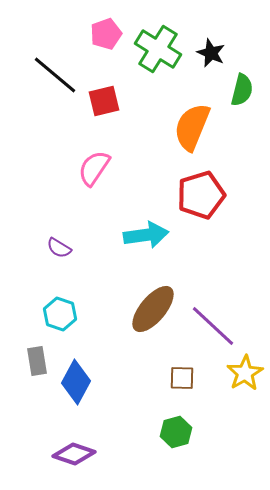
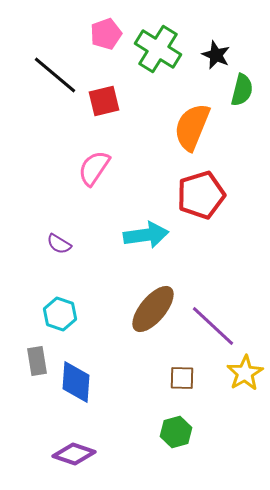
black star: moved 5 px right, 2 px down
purple semicircle: moved 4 px up
blue diamond: rotated 24 degrees counterclockwise
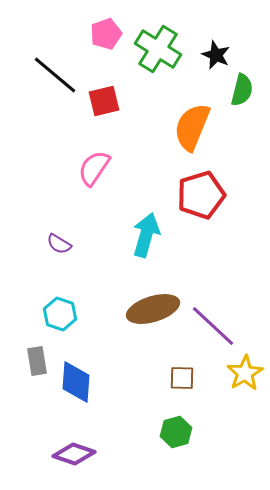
cyan arrow: rotated 66 degrees counterclockwise
brown ellipse: rotated 33 degrees clockwise
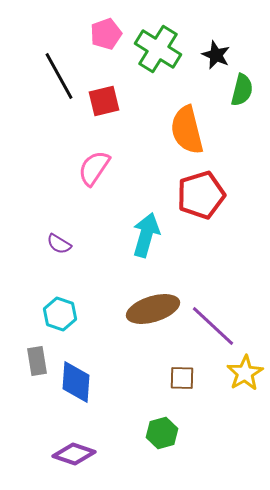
black line: moved 4 px right, 1 px down; rotated 21 degrees clockwise
orange semicircle: moved 5 px left, 3 px down; rotated 36 degrees counterclockwise
green hexagon: moved 14 px left, 1 px down
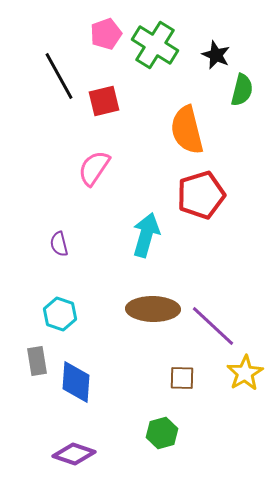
green cross: moved 3 px left, 4 px up
purple semicircle: rotated 45 degrees clockwise
brown ellipse: rotated 18 degrees clockwise
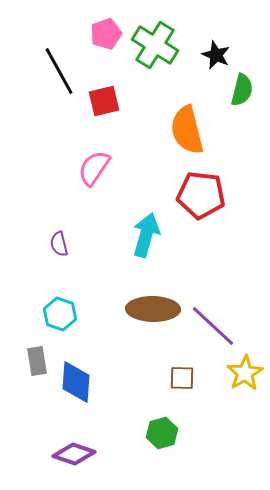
black line: moved 5 px up
red pentagon: rotated 24 degrees clockwise
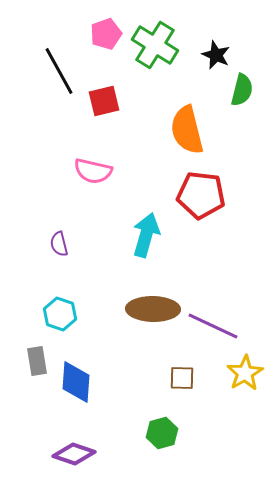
pink semicircle: moved 1 px left, 3 px down; rotated 111 degrees counterclockwise
purple line: rotated 18 degrees counterclockwise
